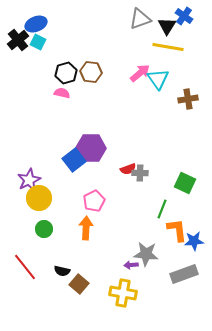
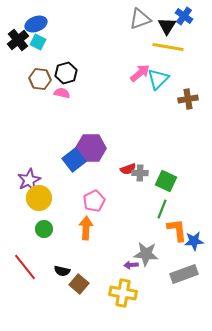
brown hexagon: moved 51 px left, 7 px down
cyan triangle: rotated 20 degrees clockwise
green square: moved 19 px left, 2 px up
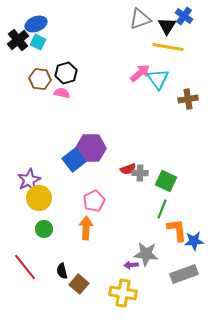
cyan triangle: rotated 20 degrees counterclockwise
black semicircle: rotated 63 degrees clockwise
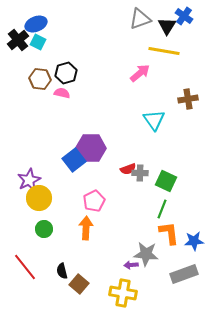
yellow line: moved 4 px left, 4 px down
cyan triangle: moved 4 px left, 41 px down
orange L-shape: moved 8 px left, 3 px down
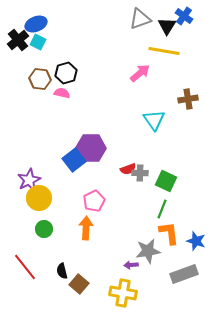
blue star: moved 2 px right; rotated 24 degrees clockwise
gray star: moved 2 px right, 3 px up; rotated 15 degrees counterclockwise
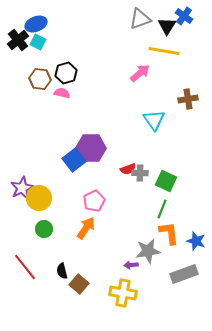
purple star: moved 7 px left, 8 px down
orange arrow: rotated 30 degrees clockwise
